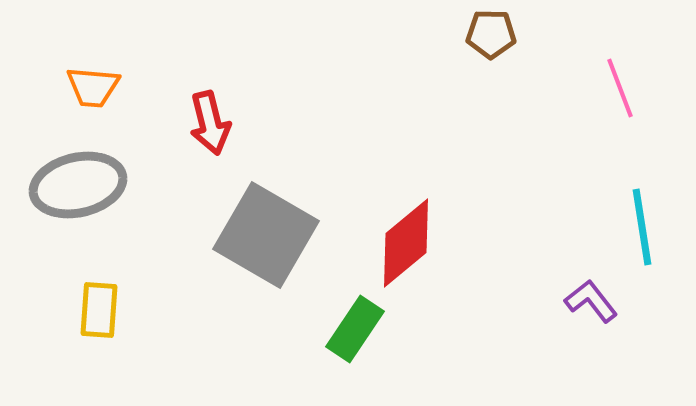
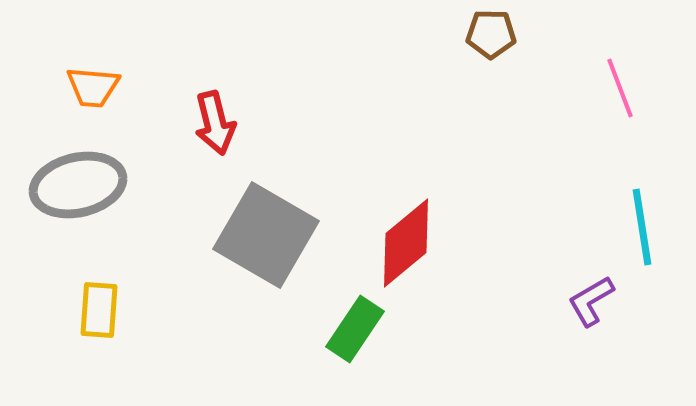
red arrow: moved 5 px right
purple L-shape: rotated 82 degrees counterclockwise
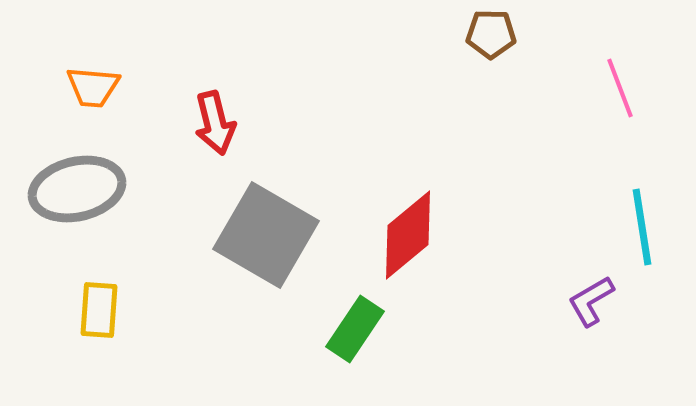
gray ellipse: moved 1 px left, 4 px down
red diamond: moved 2 px right, 8 px up
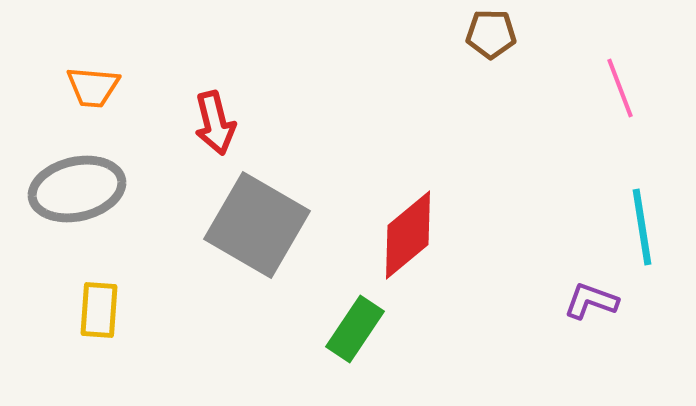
gray square: moved 9 px left, 10 px up
purple L-shape: rotated 50 degrees clockwise
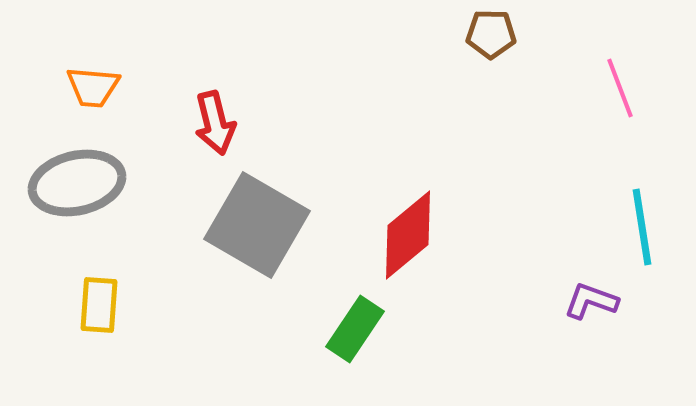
gray ellipse: moved 6 px up
yellow rectangle: moved 5 px up
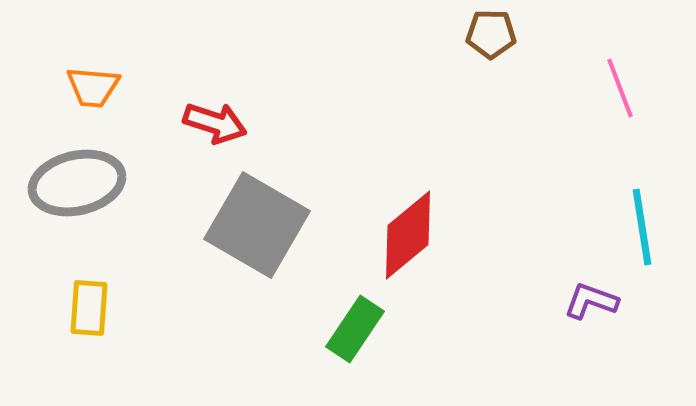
red arrow: rotated 58 degrees counterclockwise
yellow rectangle: moved 10 px left, 3 px down
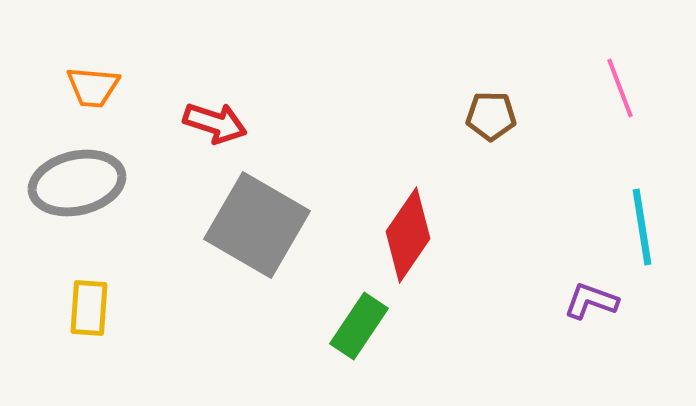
brown pentagon: moved 82 px down
red diamond: rotated 16 degrees counterclockwise
green rectangle: moved 4 px right, 3 px up
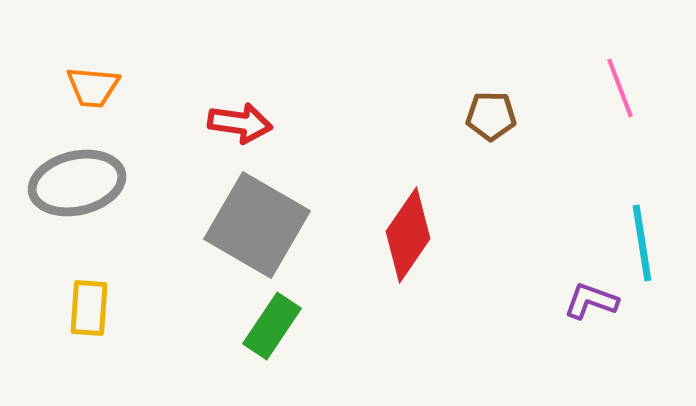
red arrow: moved 25 px right; rotated 10 degrees counterclockwise
cyan line: moved 16 px down
green rectangle: moved 87 px left
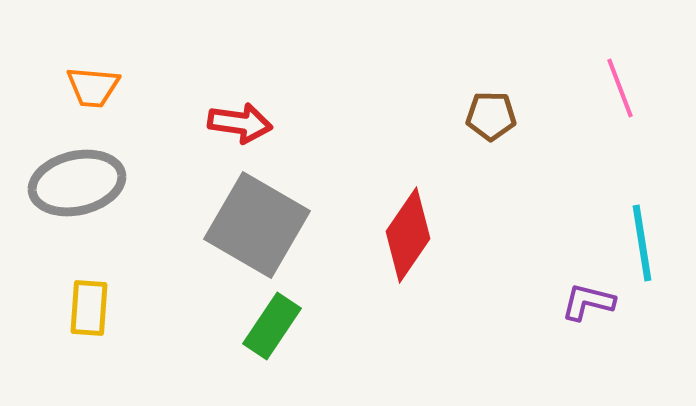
purple L-shape: moved 3 px left, 1 px down; rotated 6 degrees counterclockwise
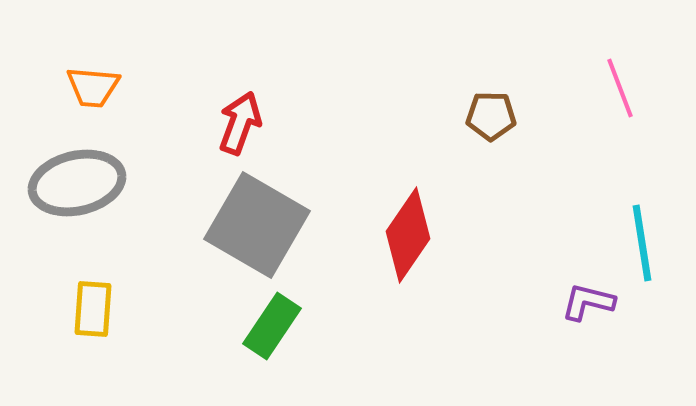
red arrow: rotated 78 degrees counterclockwise
yellow rectangle: moved 4 px right, 1 px down
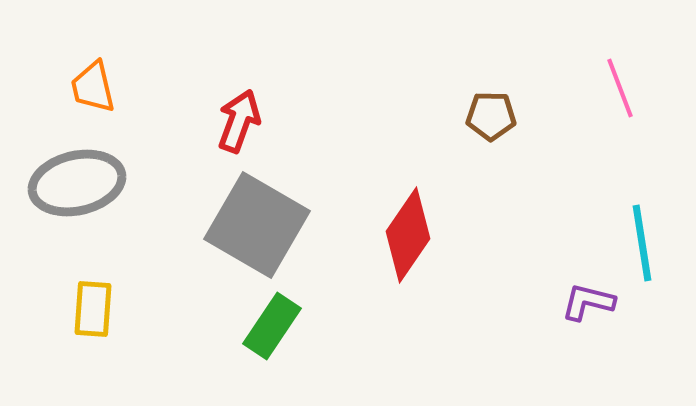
orange trapezoid: rotated 72 degrees clockwise
red arrow: moved 1 px left, 2 px up
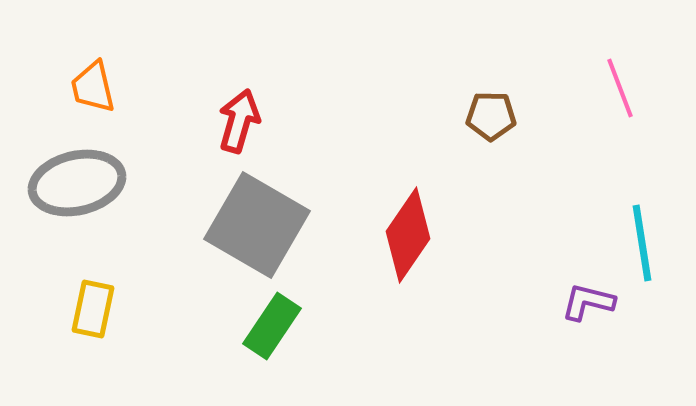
red arrow: rotated 4 degrees counterclockwise
yellow rectangle: rotated 8 degrees clockwise
